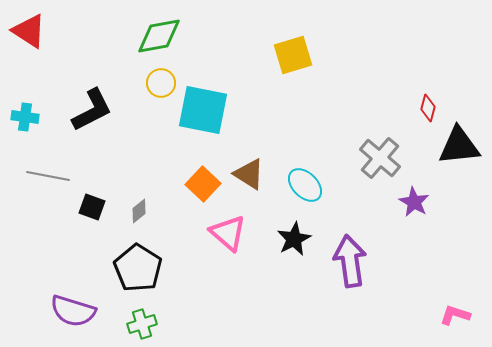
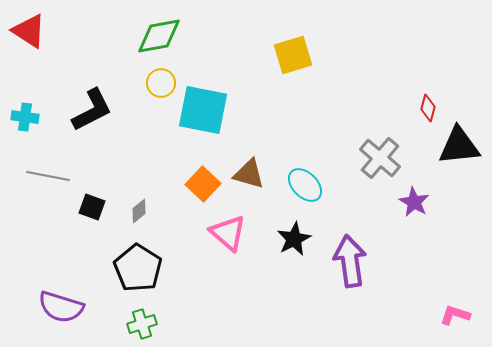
brown triangle: rotated 16 degrees counterclockwise
purple semicircle: moved 12 px left, 4 px up
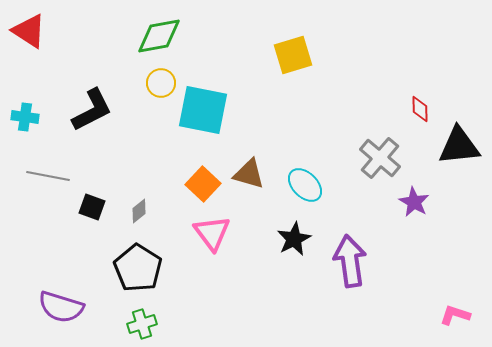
red diamond: moved 8 px left, 1 px down; rotated 16 degrees counterclockwise
pink triangle: moved 16 px left; rotated 12 degrees clockwise
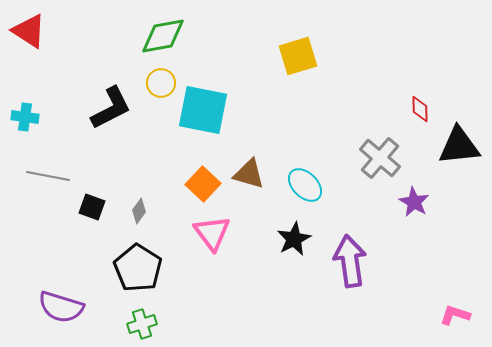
green diamond: moved 4 px right
yellow square: moved 5 px right, 1 px down
black L-shape: moved 19 px right, 2 px up
gray diamond: rotated 15 degrees counterclockwise
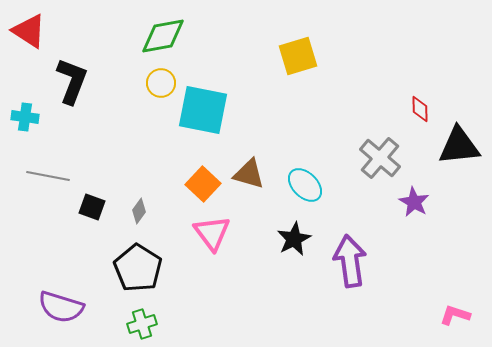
black L-shape: moved 39 px left, 27 px up; rotated 42 degrees counterclockwise
